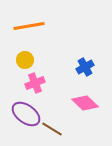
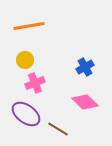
pink diamond: moved 1 px up
brown line: moved 6 px right
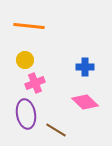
orange line: rotated 16 degrees clockwise
blue cross: rotated 30 degrees clockwise
purple ellipse: rotated 44 degrees clockwise
brown line: moved 2 px left, 1 px down
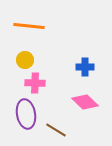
pink cross: rotated 24 degrees clockwise
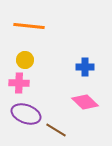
pink cross: moved 16 px left
purple ellipse: rotated 60 degrees counterclockwise
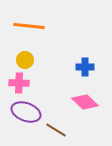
purple ellipse: moved 2 px up
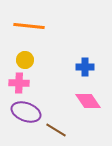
pink diamond: moved 3 px right, 1 px up; rotated 12 degrees clockwise
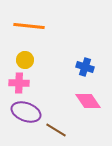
blue cross: rotated 18 degrees clockwise
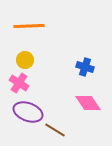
orange line: rotated 8 degrees counterclockwise
pink cross: rotated 30 degrees clockwise
pink diamond: moved 2 px down
purple ellipse: moved 2 px right
brown line: moved 1 px left
